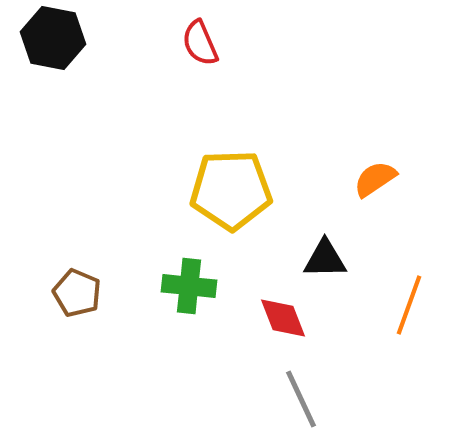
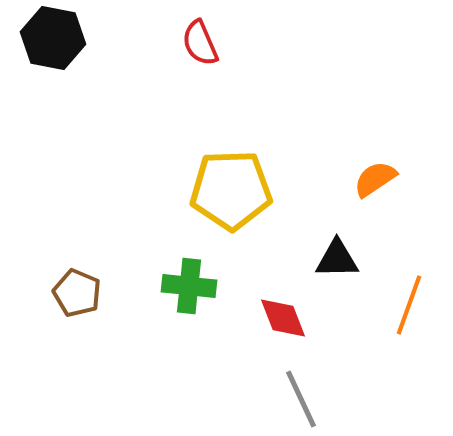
black triangle: moved 12 px right
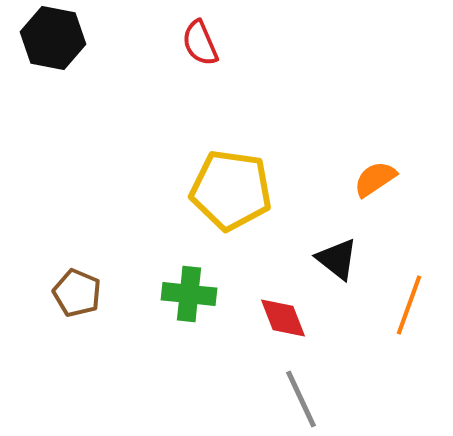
yellow pentagon: rotated 10 degrees clockwise
black triangle: rotated 39 degrees clockwise
green cross: moved 8 px down
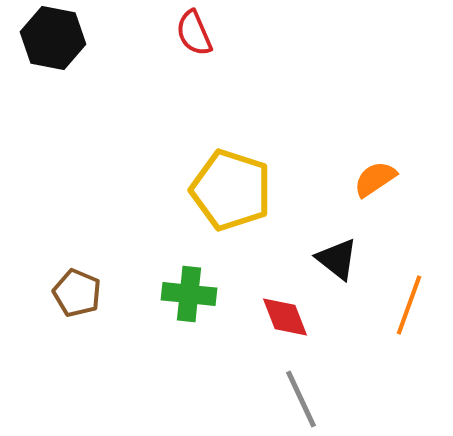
red semicircle: moved 6 px left, 10 px up
yellow pentagon: rotated 10 degrees clockwise
red diamond: moved 2 px right, 1 px up
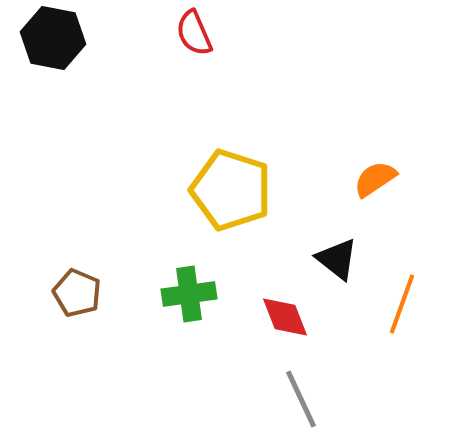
green cross: rotated 14 degrees counterclockwise
orange line: moved 7 px left, 1 px up
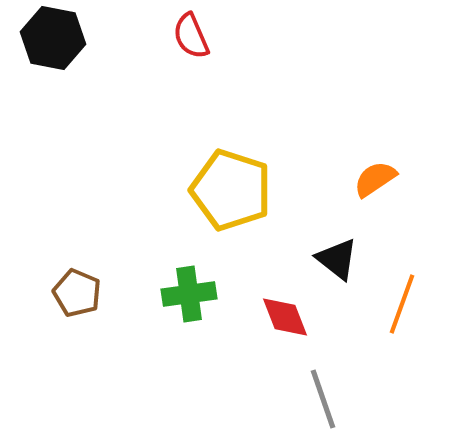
red semicircle: moved 3 px left, 3 px down
gray line: moved 22 px right; rotated 6 degrees clockwise
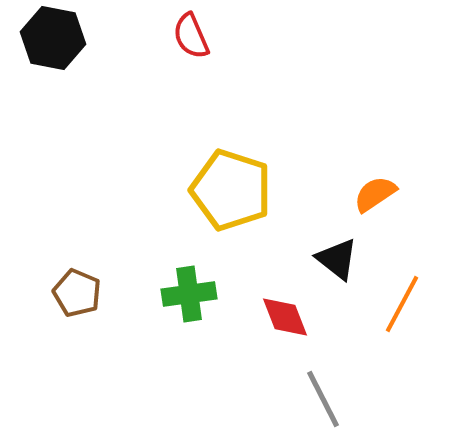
orange semicircle: moved 15 px down
orange line: rotated 8 degrees clockwise
gray line: rotated 8 degrees counterclockwise
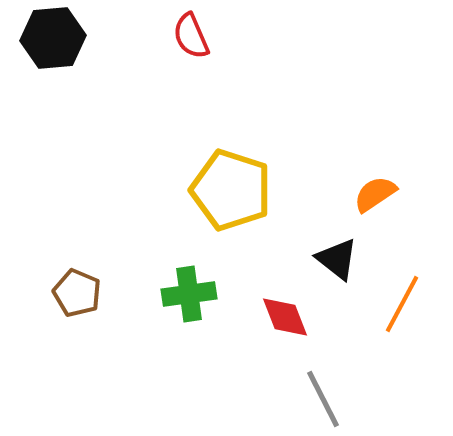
black hexagon: rotated 16 degrees counterclockwise
